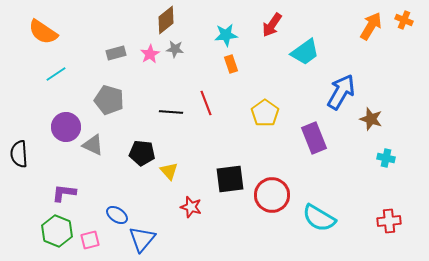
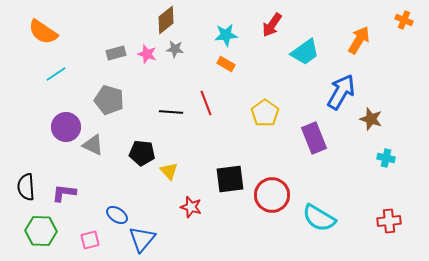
orange arrow: moved 12 px left, 14 px down
pink star: moved 3 px left; rotated 24 degrees counterclockwise
orange rectangle: moved 5 px left; rotated 42 degrees counterclockwise
black semicircle: moved 7 px right, 33 px down
green hexagon: moved 16 px left; rotated 20 degrees counterclockwise
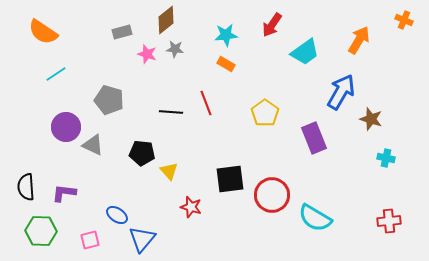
gray rectangle: moved 6 px right, 21 px up
cyan semicircle: moved 4 px left
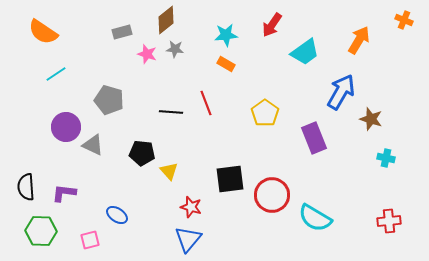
blue triangle: moved 46 px right
